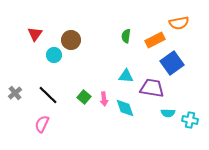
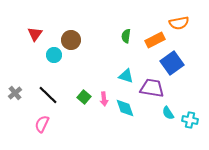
cyan triangle: rotated 14 degrees clockwise
cyan semicircle: rotated 56 degrees clockwise
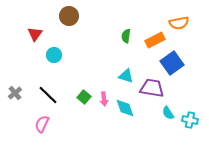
brown circle: moved 2 px left, 24 px up
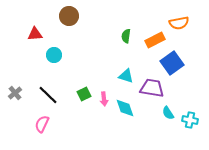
red triangle: rotated 49 degrees clockwise
green square: moved 3 px up; rotated 24 degrees clockwise
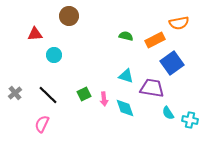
green semicircle: rotated 96 degrees clockwise
